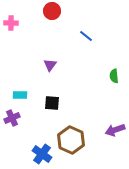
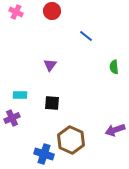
pink cross: moved 5 px right, 11 px up; rotated 24 degrees clockwise
green semicircle: moved 9 px up
blue cross: moved 2 px right; rotated 18 degrees counterclockwise
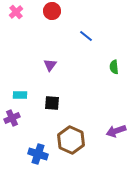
pink cross: rotated 24 degrees clockwise
purple arrow: moved 1 px right, 1 px down
blue cross: moved 6 px left
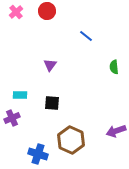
red circle: moved 5 px left
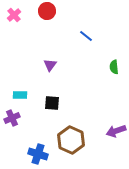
pink cross: moved 2 px left, 3 px down
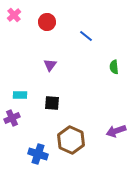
red circle: moved 11 px down
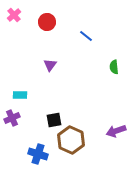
black square: moved 2 px right, 17 px down; rotated 14 degrees counterclockwise
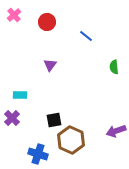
purple cross: rotated 21 degrees counterclockwise
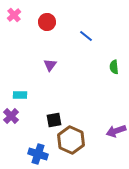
purple cross: moved 1 px left, 2 px up
